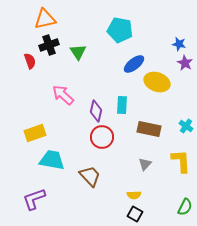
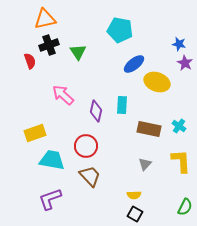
cyan cross: moved 7 px left
red circle: moved 16 px left, 9 px down
purple L-shape: moved 16 px right
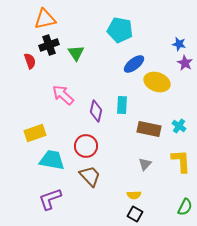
green triangle: moved 2 px left, 1 px down
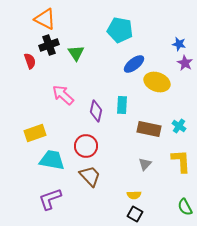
orange triangle: rotated 40 degrees clockwise
green semicircle: rotated 126 degrees clockwise
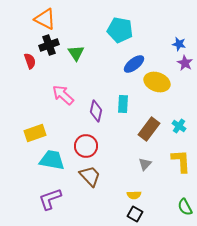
cyan rectangle: moved 1 px right, 1 px up
brown rectangle: rotated 65 degrees counterclockwise
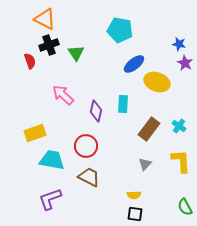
brown trapezoid: moved 1 px left, 1 px down; rotated 20 degrees counterclockwise
black square: rotated 21 degrees counterclockwise
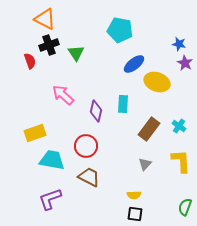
green semicircle: rotated 48 degrees clockwise
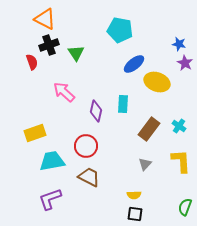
red semicircle: moved 2 px right, 1 px down
pink arrow: moved 1 px right, 3 px up
cyan trapezoid: moved 1 px down; rotated 20 degrees counterclockwise
